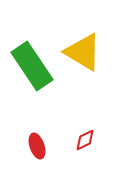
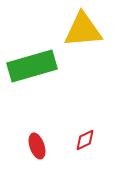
yellow triangle: moved 22 px up; rotated 36 degrees counterclockwise
green rectangle: rotated 72 degrees counterclockwise
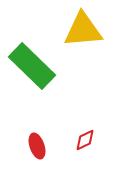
green rectangle: rotated 60 degrees clockwise
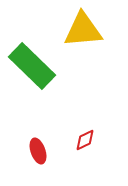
red ellipse: moved 1 px right, 5 px down
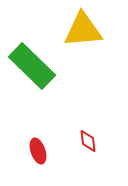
red diamond: moved 3 px right, 1 px down; rotated 70 degrees counterclockwise
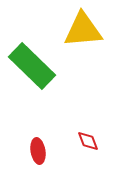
red diamond: rotated 15 degrees counterclockwise
red ellipse: rotated 10 degrees clockwise
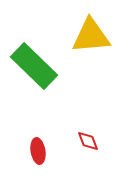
yellow triangle: moved 8 px right, 6 px down
green rectangle: moved 2 px right
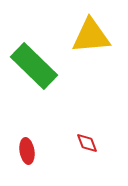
red diamond: moved 1 px left, 2 px down
red ellipse: moved 11 px left
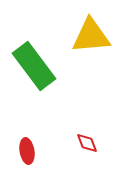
green rectangle: rotated 9 degrees clockwise
